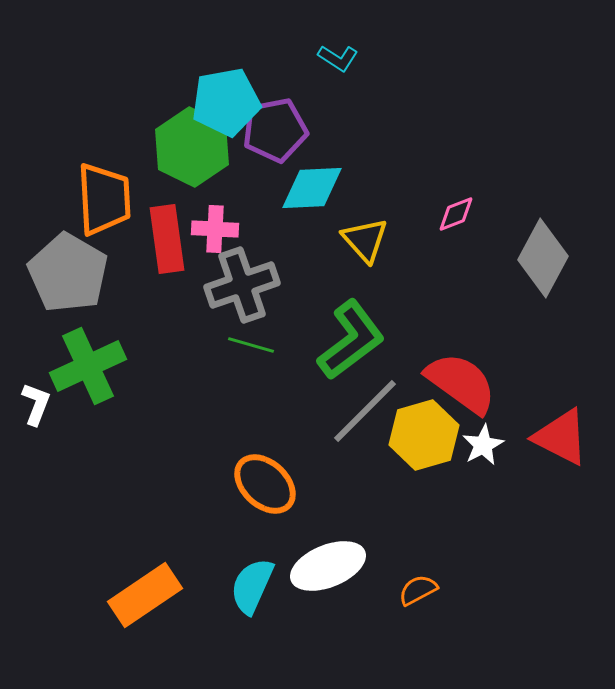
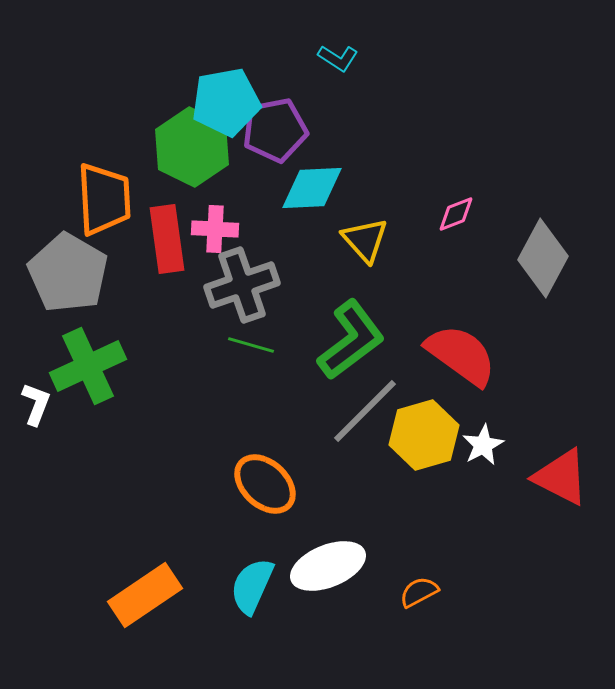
red semicircle: moved 28 px up
red triangle: moved 40 px down
orange semicircle: moved 1 px right, 2 px down
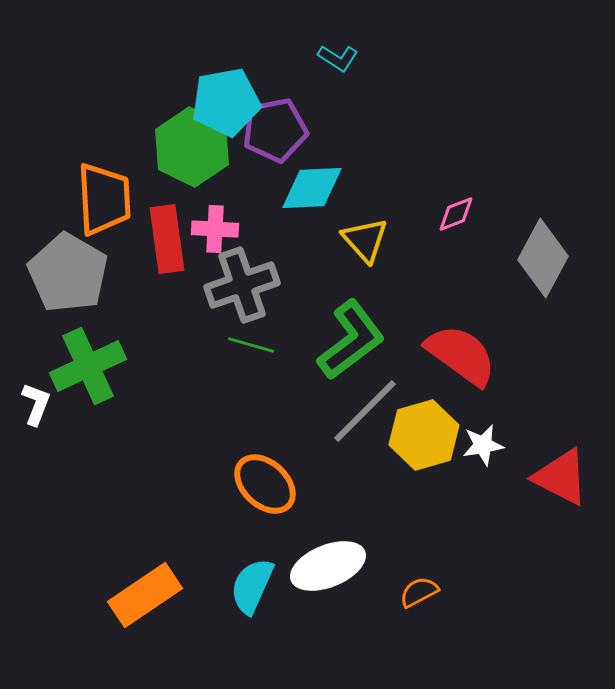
white star: rotated 18 degrees clockwise
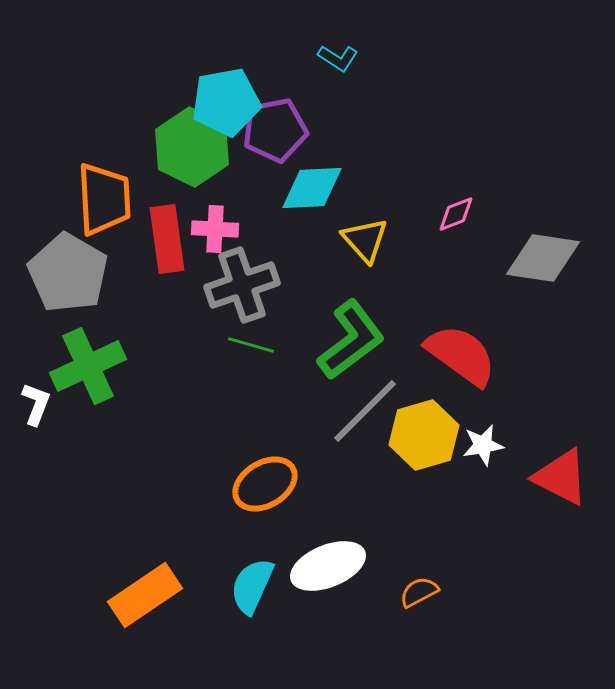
gray diamond: rotated 70 degrees clockwise
orange ellipse: rotated 74 degrees counterclockwise
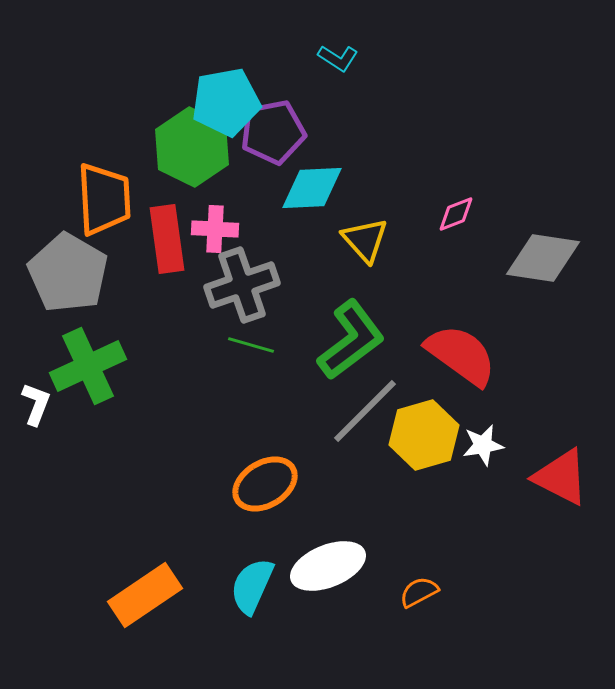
purple pentagon: moved 2 px left, 2 px down
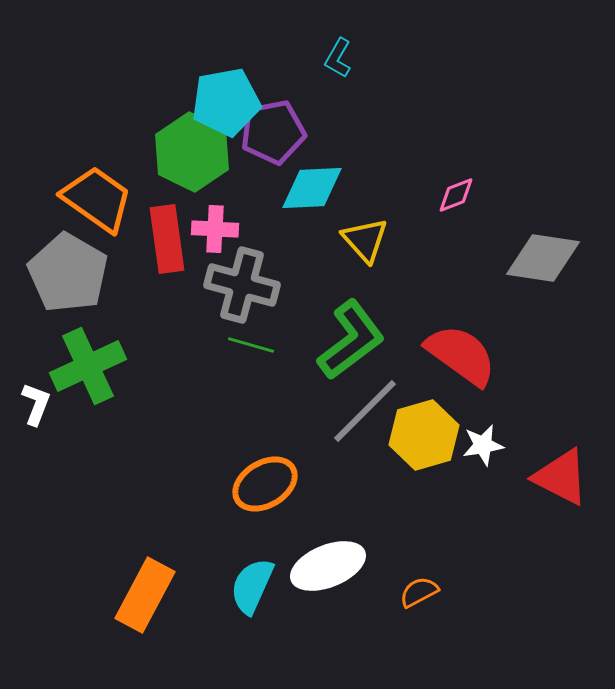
cyan L-shape: rotated 87 degrees clockwise
green hexagon: moved 5 px down
orange trapezoid: moved 7 px left; rotated 52 degrees counterclockwise
pink diamond: moved 19 px up
gray cross: rotated 34 degrees clockwise
orange rectangle: rotated 28 degrees counterclockwise
